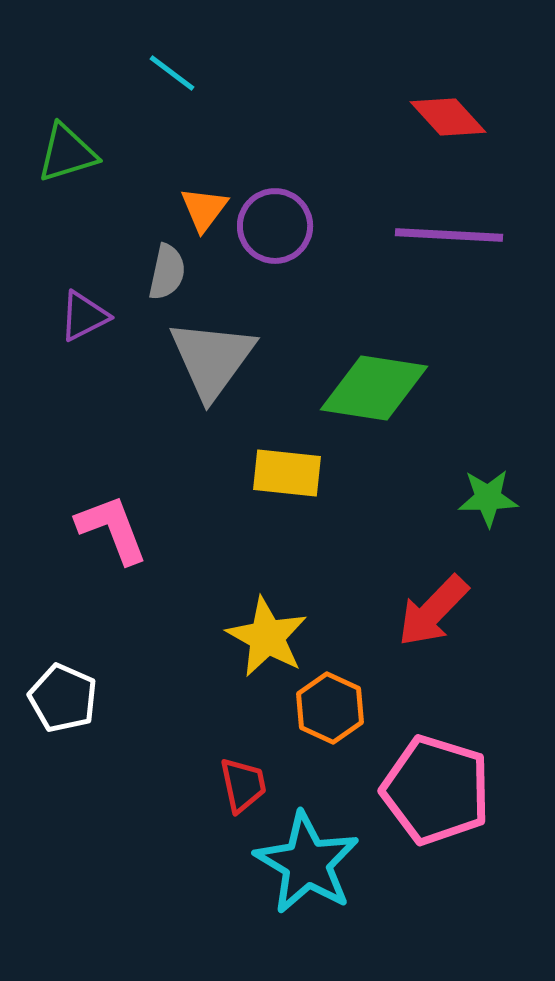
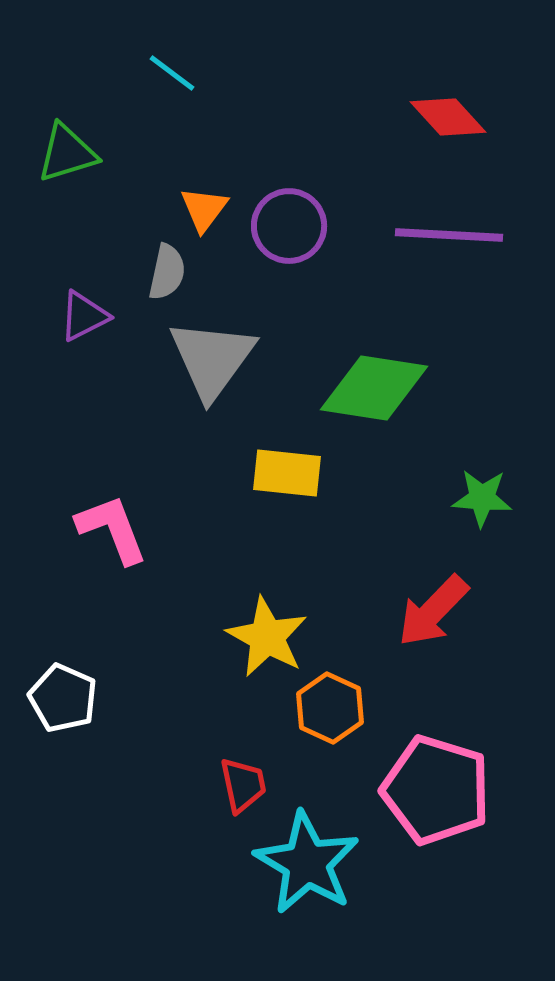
purple circle: moved 14 px right
green star: moved 6 px left; rotated 6 degrees clockwise
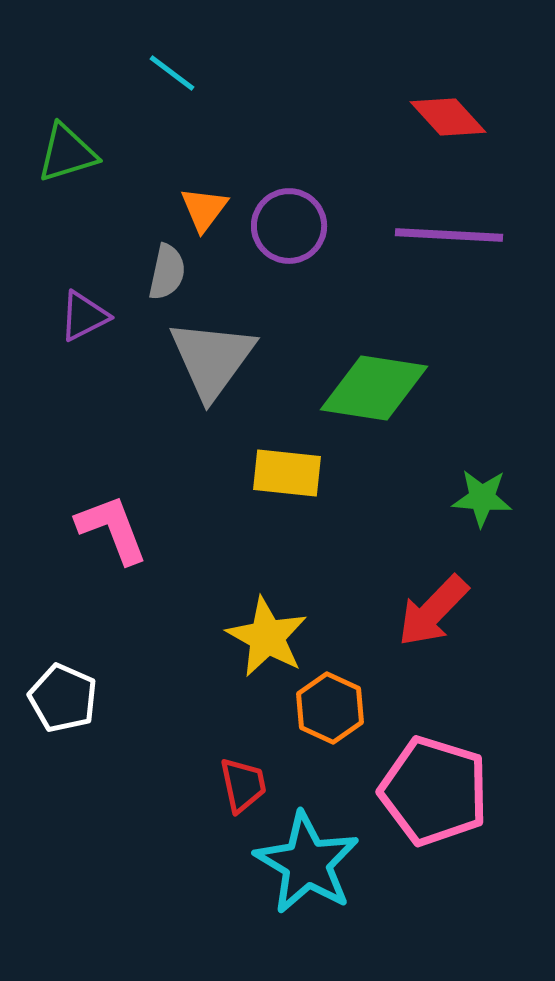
pink pentagon: moved 2 px left, 1 px down
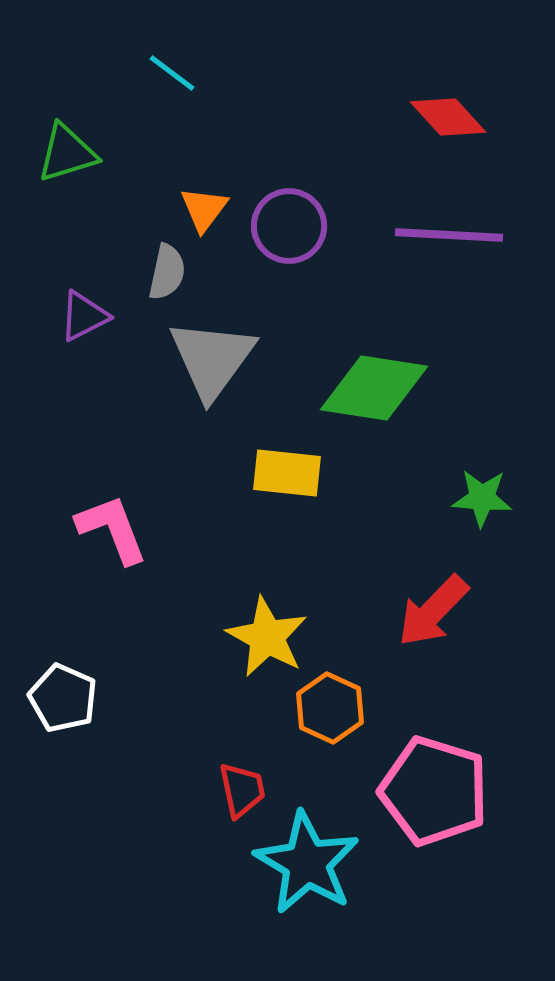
red trapezoid: moved 1 px left, 5 px down
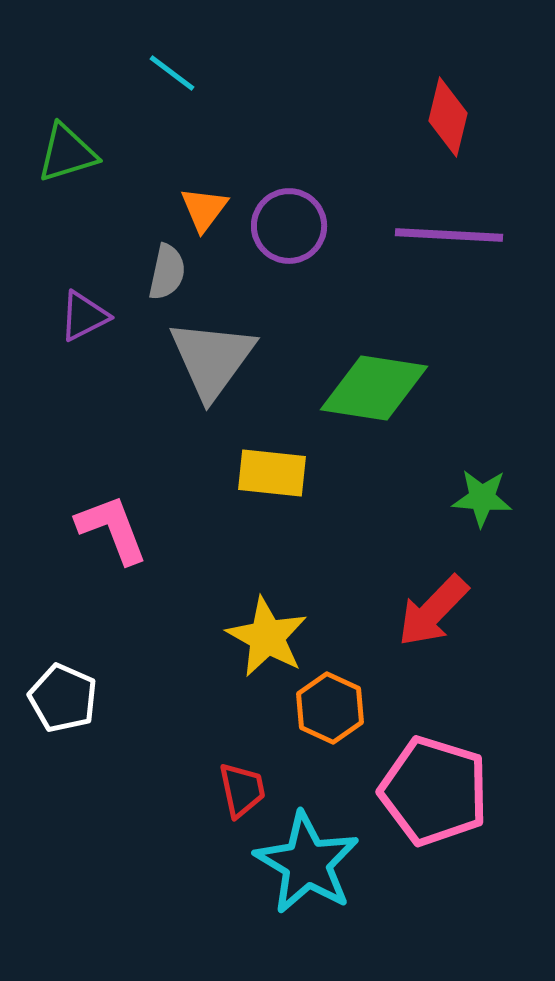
red diamond: rotated 56 degrees clockwise
yellow rectangle: moved 15 px left
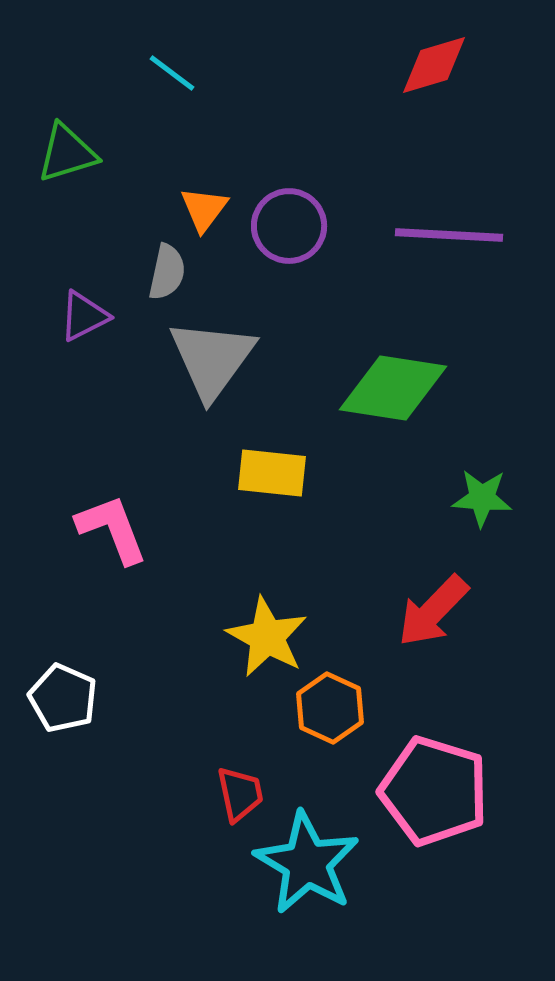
red diamond: moved 14 px left, 52 px up; rotated 60 degrees clockwise
green diamond: moved 19 px right
red trapezoid: moved 2 px left, 4 px down
